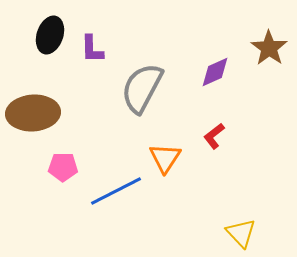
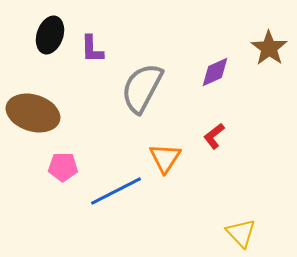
brown ellipse: rotated 21 degrees clockwise
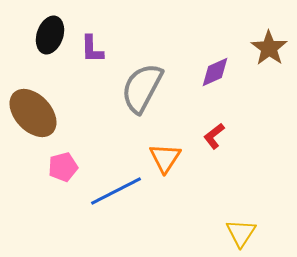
brown ellipse: rotated 30 degrees clockwise
pink pentagon: rotated 16 degrees counterclockwise
yellow triangle: rotated 16 degrees clockwise
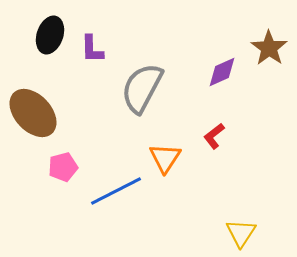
purple diamond: moved 7 px right
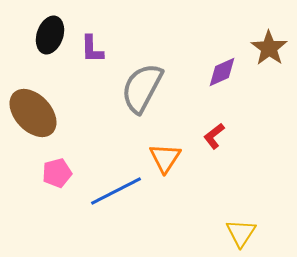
pink pentagon: moved 6 px left, 6 px down
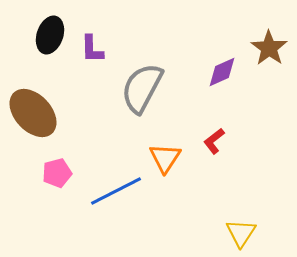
red L-shape: moved 5 px down
